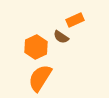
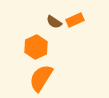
brown semicircle: moved 7 px left, 15 px up
orange semicircle: moved 1 px right
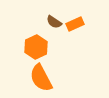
orange rectangle: moved 4 px down
orange semicircle: rotated 60 degrees counterclockwise
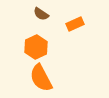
brown semicircle: moved 13 px left, 8 px up
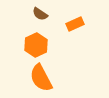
brown semicircle: moved 1 px left
orange hexagon: moved 2 px up
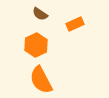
orange semicircle: moved 2 px down
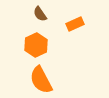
brown semicircle: rotated 21 degrees clockwise
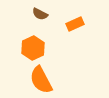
brown semicircle: rotated 28 degrees counterclockwise
orange hexagon: moved 3 px left, 3 px down
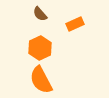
brown semicircle: rotated 21 degrees clockwise
orange hexagon: moved 7 px right
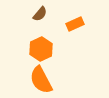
brown semicircle: rotated 98 degrees counterclockwise
orange hexagon: moved 1 px right, 1 px down
